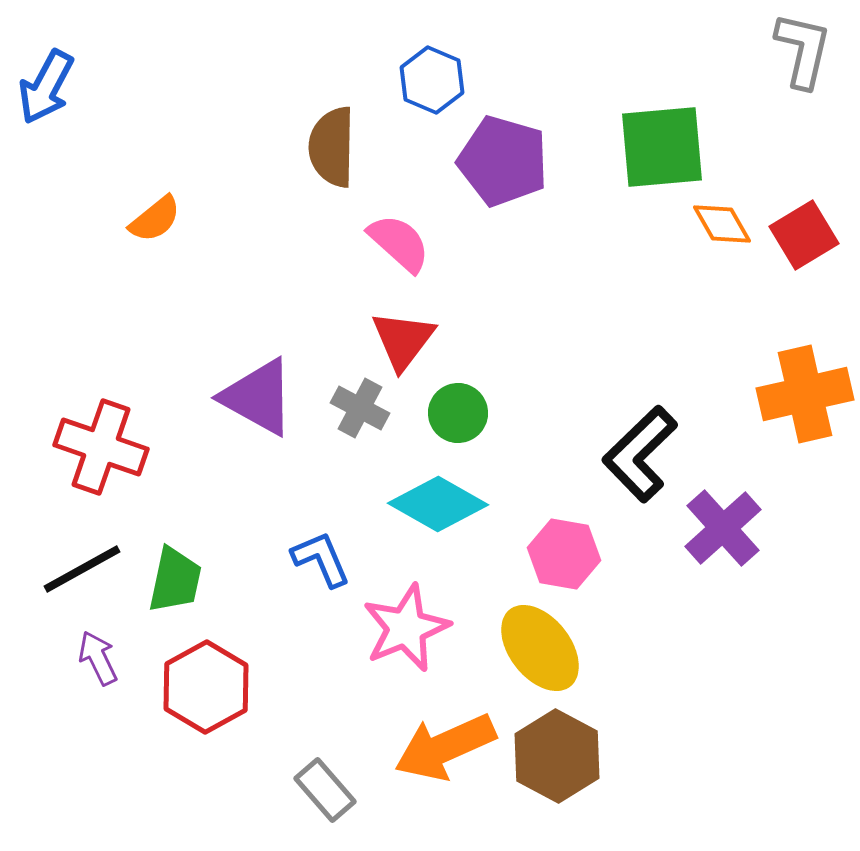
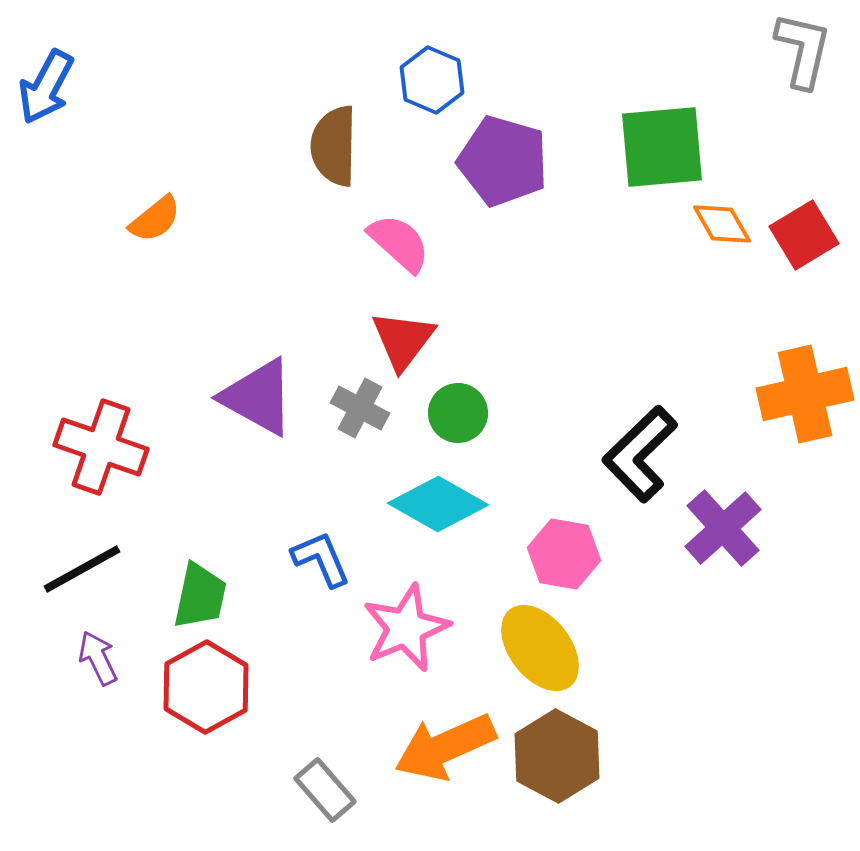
brown semicircle: moved 2 px right, 1 px up
green trapezoid: moved 25 px right, 16 px down
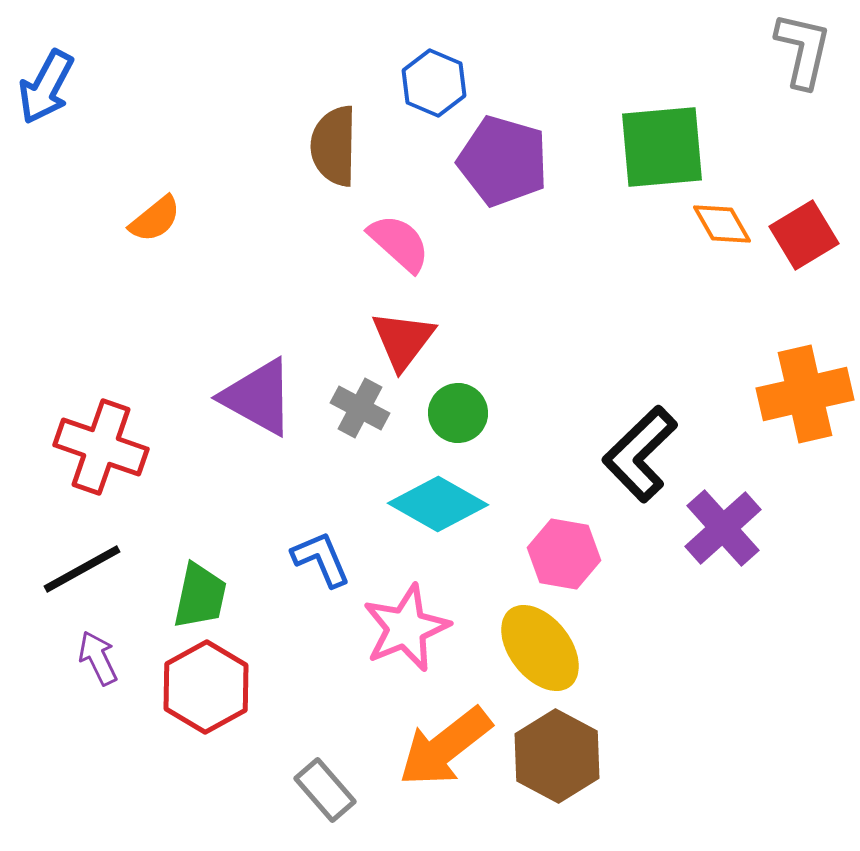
blue hexagon: moved 2 px right, 3 px down
orange arrow: rotated 14 degrees counterclockwise
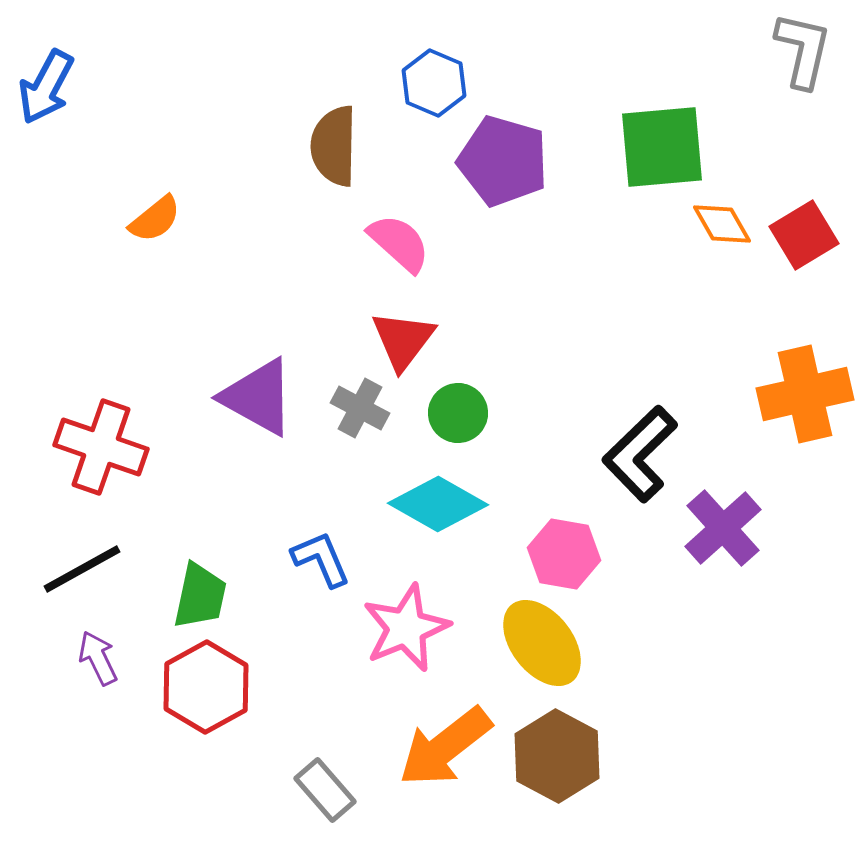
yellow ellipse: moved 2 px right, 5 px up
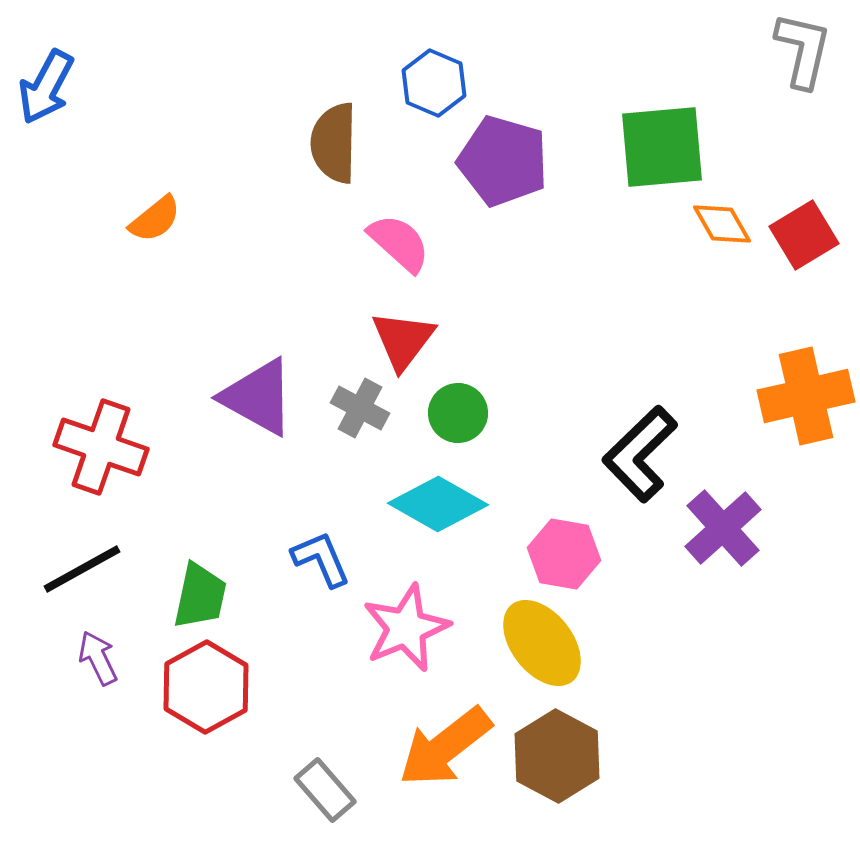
brown semicircle: moved 3 px up
orange cross: moved 1 px right, 2 px down
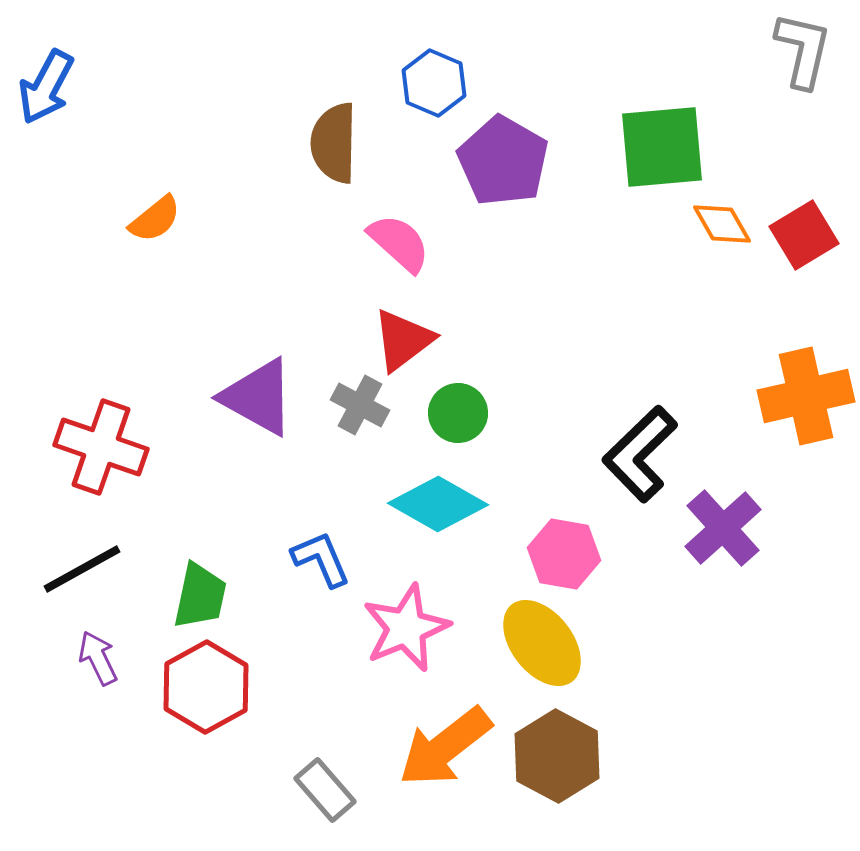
purple pentagon: rotated 14 degrees clockwise
red triangle: rotated 16 degrees clockwise
gray cross: moved 3 px up
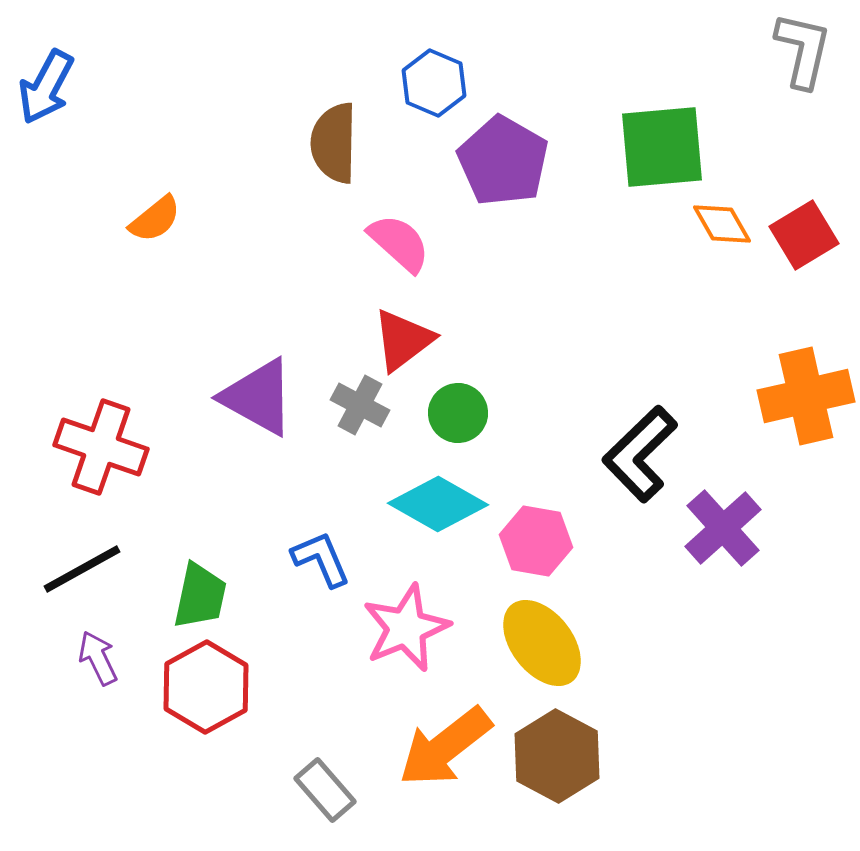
pink hexagon: moved 28 px left, 13 px up
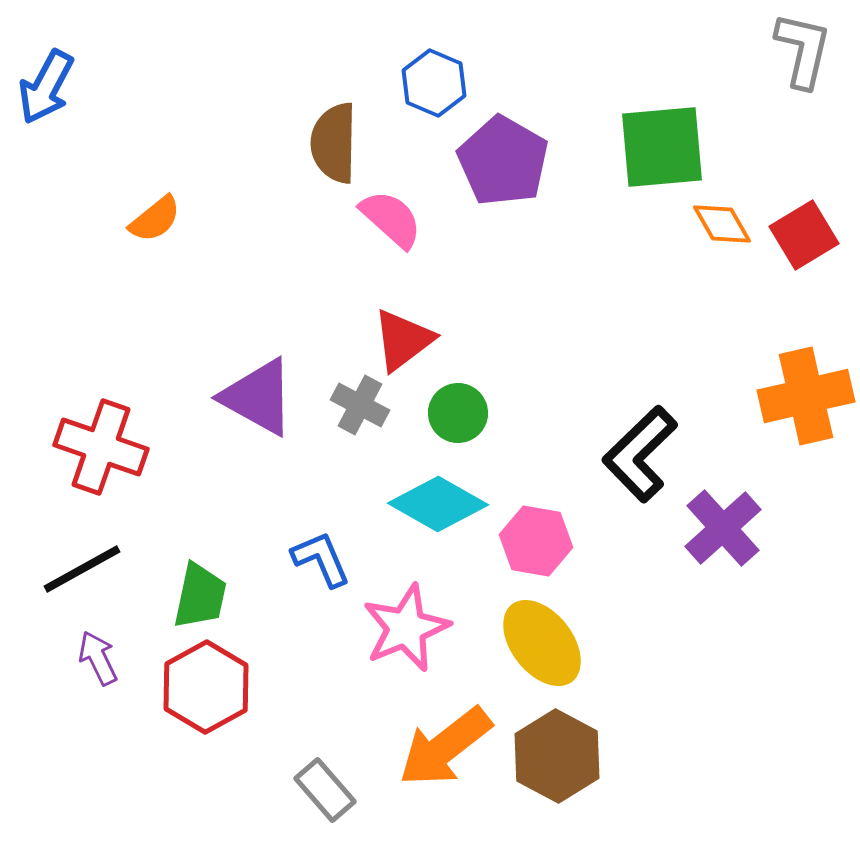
pink semicircle: moved 8 px left, 24 px up
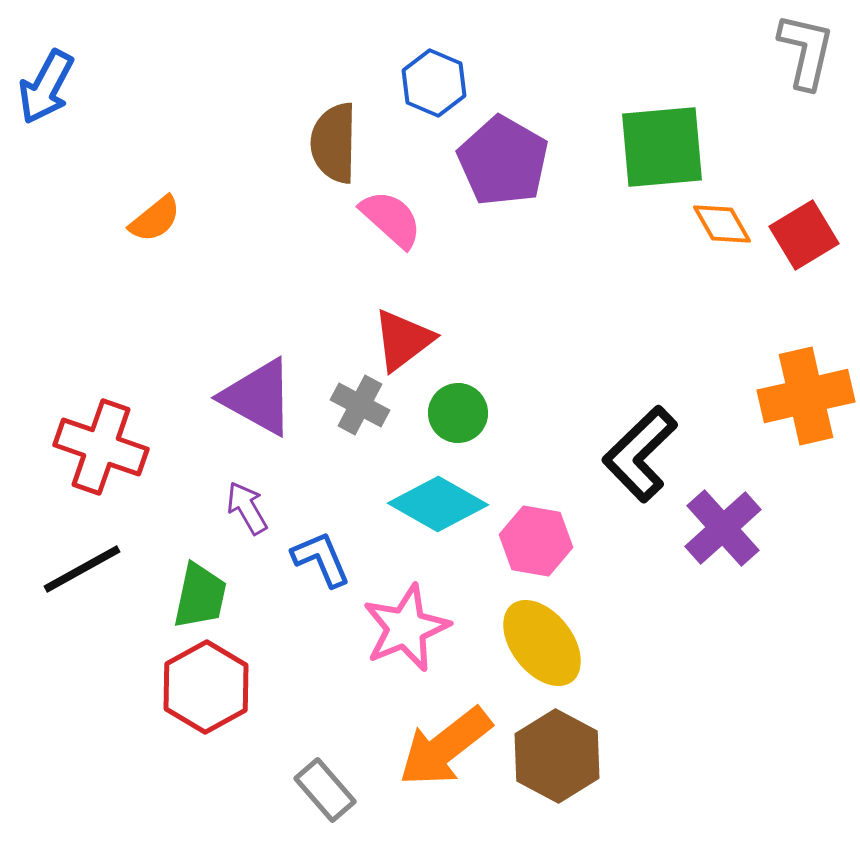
gray L-shape: moved 3 px right, 1 px down
purple arrow: moved 149 px right, 150 px up; rotated 4 degrees counterclockwise
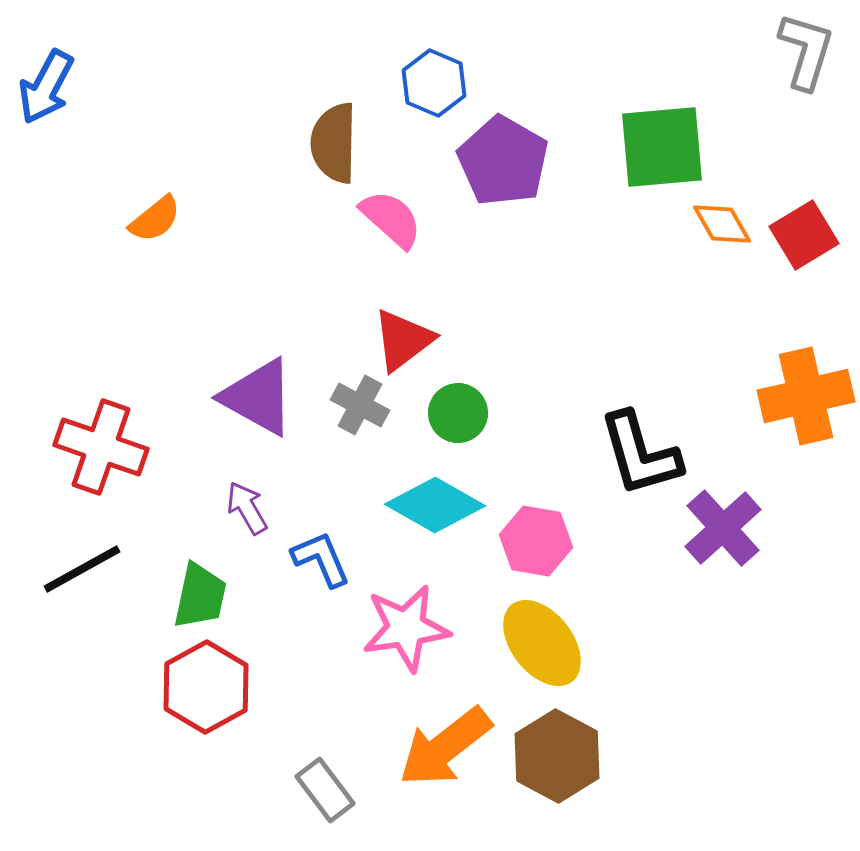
gray L-shape: rotated 4 degrees clockwise
black L-shape: rotated 62 degrees counterclockwise
cyan diamond: moved 3 px left, 1 px down
pink star: rotated 14 degrees clockwise
gray rectangle: rotated 4 degrees clockwise
